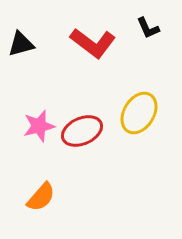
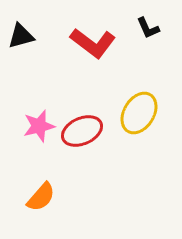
black triangle: moved 8 px up
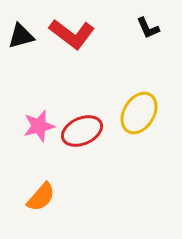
red L-shape: moved 21 px left, 9 px up
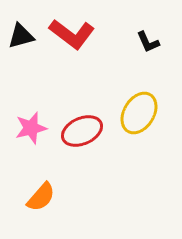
black L-shape: moved 14 px down
pink star: moved 8 px left, 2 px down
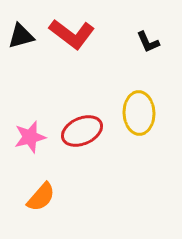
yellow ellipse: rotated 33 degrees counterclockwise
pink star: moved 1 px left, 9 px down
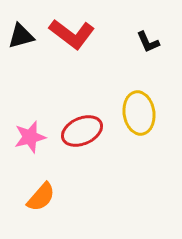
yellow ellipse: rotated 6 degrees counterclockwise
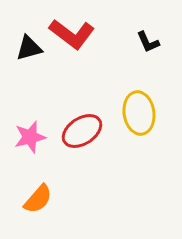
black triangle: moved 8 px right, 12 px down
red ellipse: rotated 9 degrees counterclockwise
orange semicircle: moved 3 px left, 2 px down
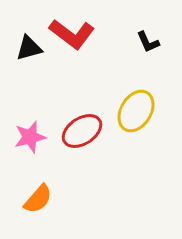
yellow ellipse: moved 3 px left, 2 px up; rotated 39 degrees clockwise
